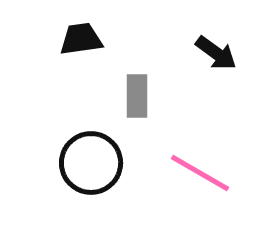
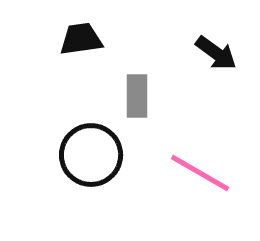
black circle: moved 8 px up
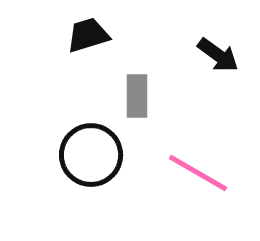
black trapezoid: moved 7 px right, 4 px up; rotated 9 degrees counterclockwise
black arrow: moved 2 px right, 2 px down
pink line: moved 2 px left
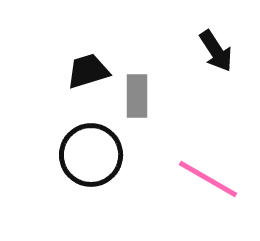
black trapezoid: moved 36 px down
black arrow: moved 2 px left, 4 px up; rotated 21 degrees clockwise
pink line: moved 10 px right, 6 px down
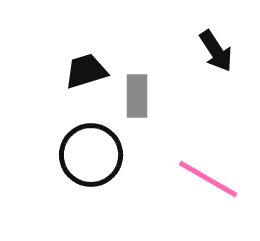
black trapezoid: moved 2 px left
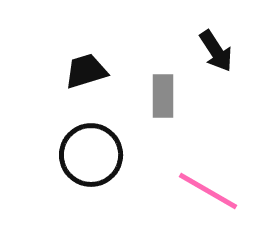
gray rectangle: moved 26 px right
pink line: moved 12 px down
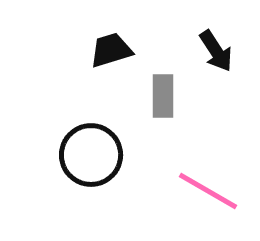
black trapezoid: moved 25 px right, 21 px up
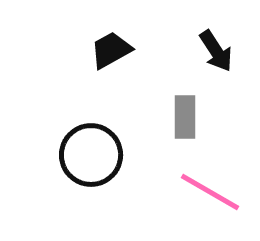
black trapezoid: rotated 12 degrees counterclockwise
gray rectangle: moved 22 px right, 21 px down
pink line: moved 2 px right, 1 px down
